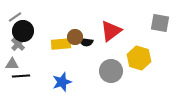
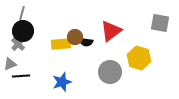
gray line: moved 7 px right, 4 px up; rotated 40 degrees counterclockwise
gray triangle: moved 2 px left; rotated 24 degrees counterclockwise
gray circle: moved 1 px left, 1 px down
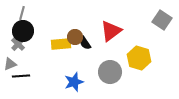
gray square: moved 2 px right, 3 px up; rotated 24 degrees clockwise
black semicircle: moved 1 px left, 1 px down; rotated 48 degrees clockwise
blue star: moved 12 px right
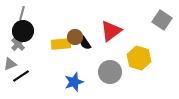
black line: rotated 30 degrees counterclockwise
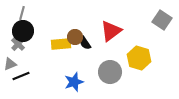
black line: rotated 12 degrees clockwise
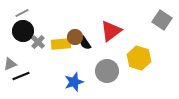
gray line: rotated 48 degrees clockwise
gray cross: moved 20 px right, 2 px up
gray circle: moved 3 px left, 1 px up
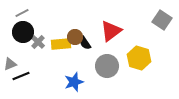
black circle: moved 1 px down
gray circle: moved 5 px up
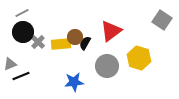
black semicircle: rotated 64 degrees clockwise
blue star: rotated 12 degrees clockwise
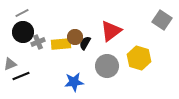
gray cross: rotated 24 degrees clockwise
